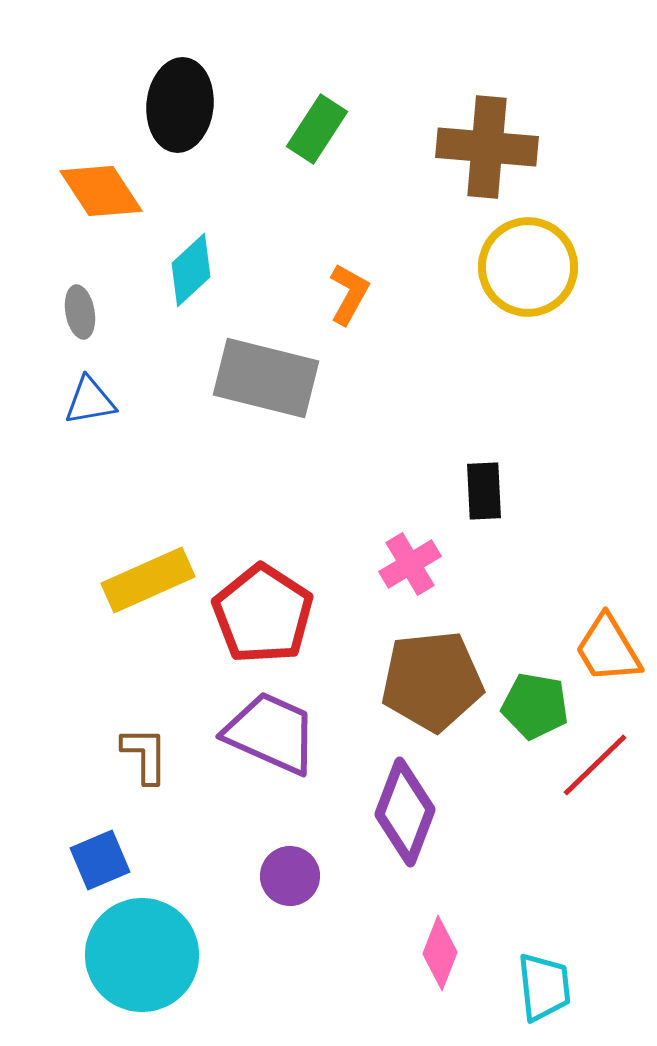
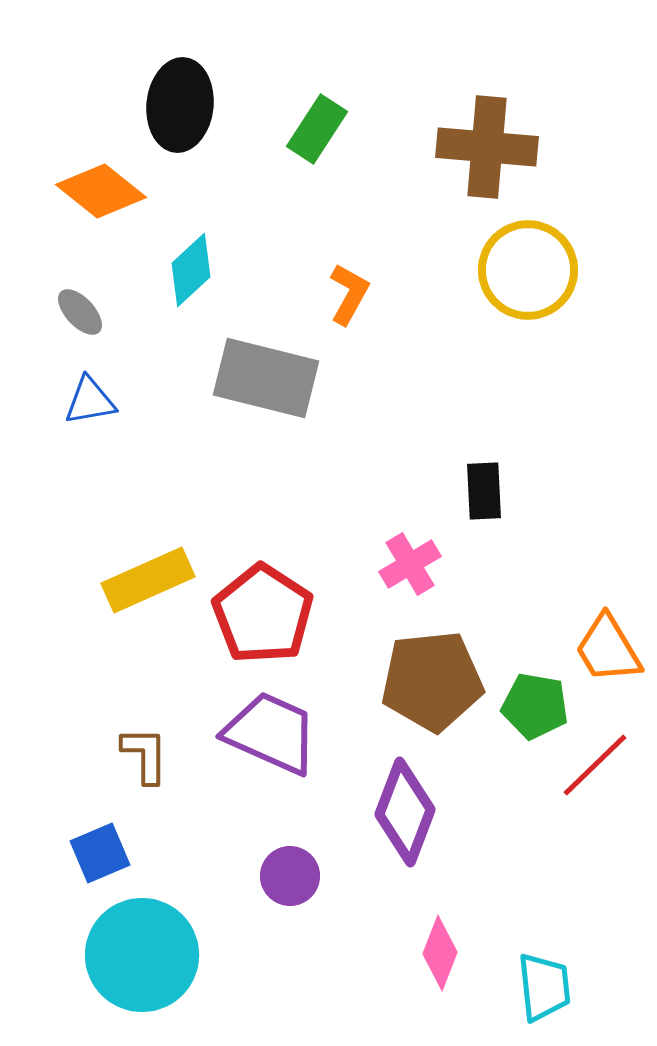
orange diamond: rotated 18 degrees counterclockwise
yellow circle: moved 3 px down
gray ellipse: rotated 33 degrees counterclockwise
blue square: moved 7 px up
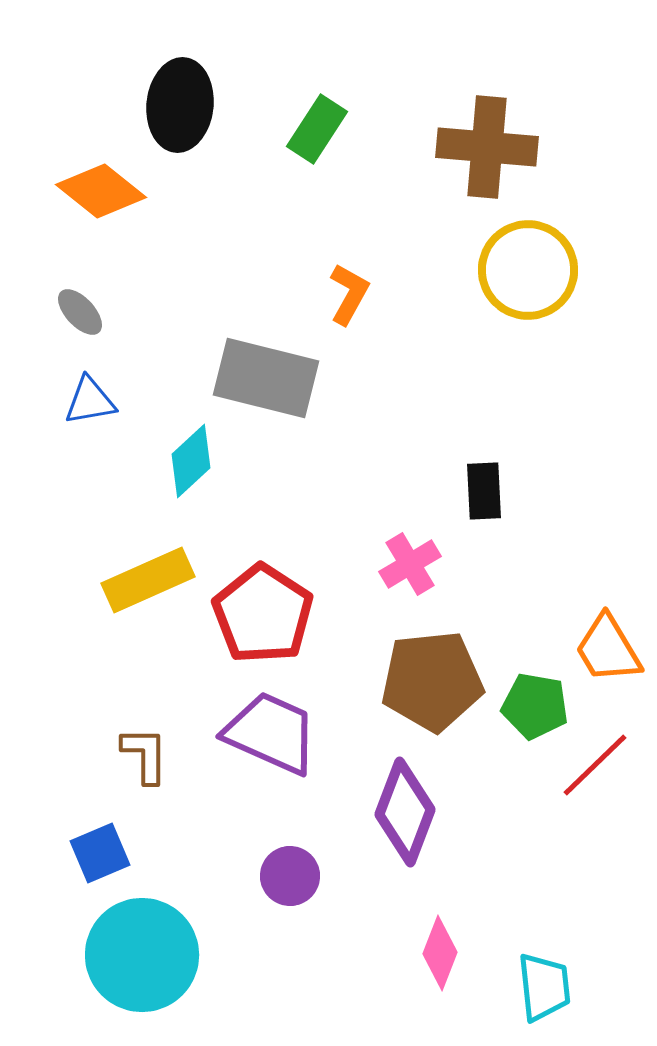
cyan diamond: moved 191 px down
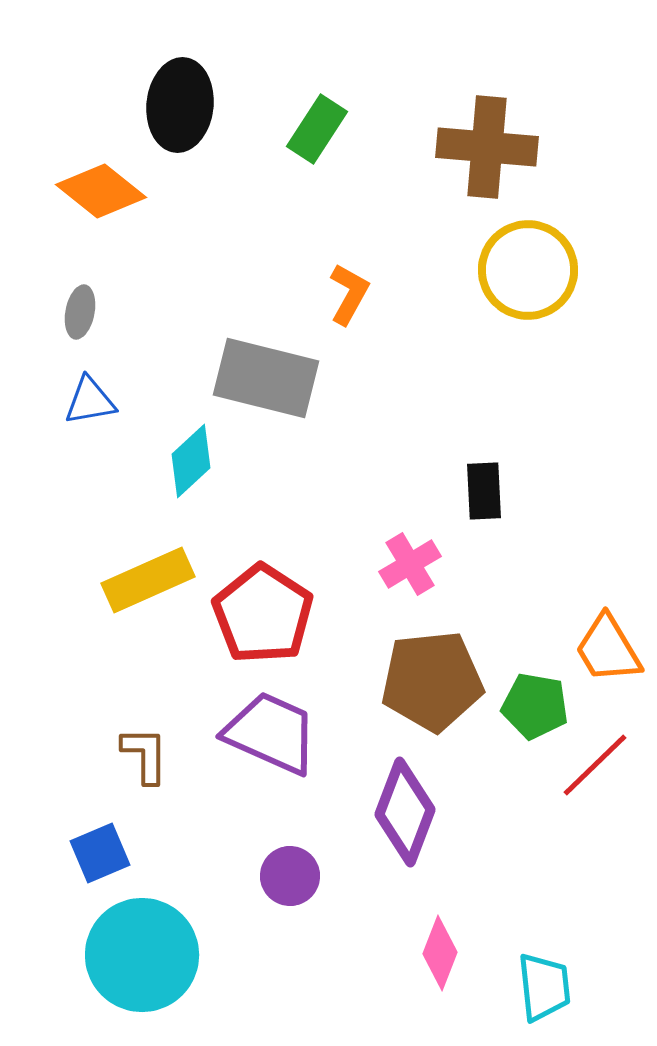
gray ellipse: rotated 54 degrees clockwise
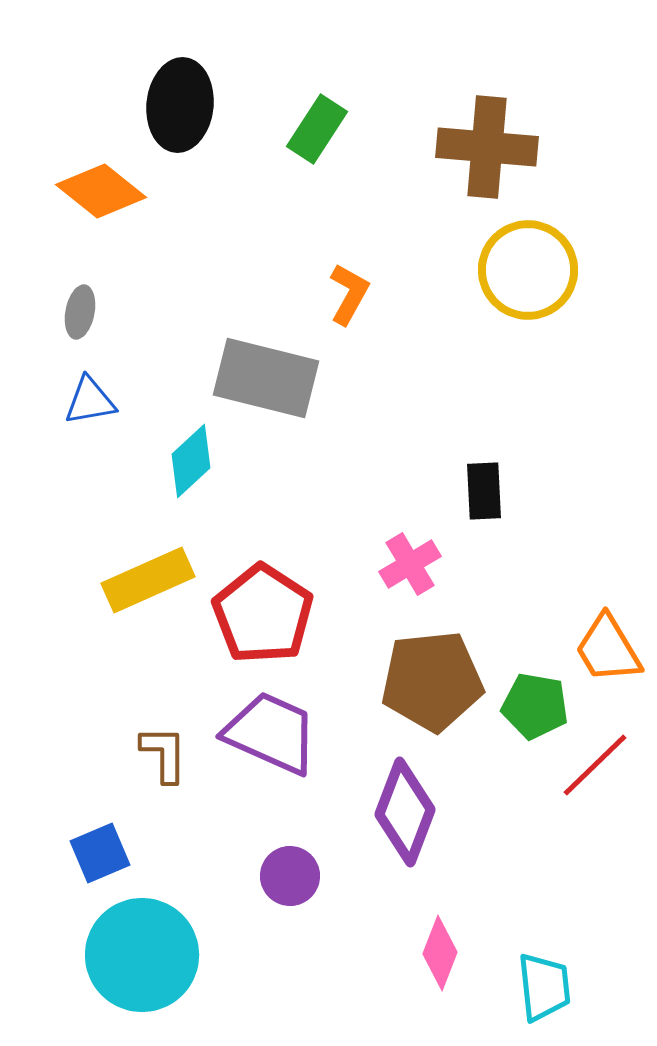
brown L-shape: moved 19 px right, 1 px up
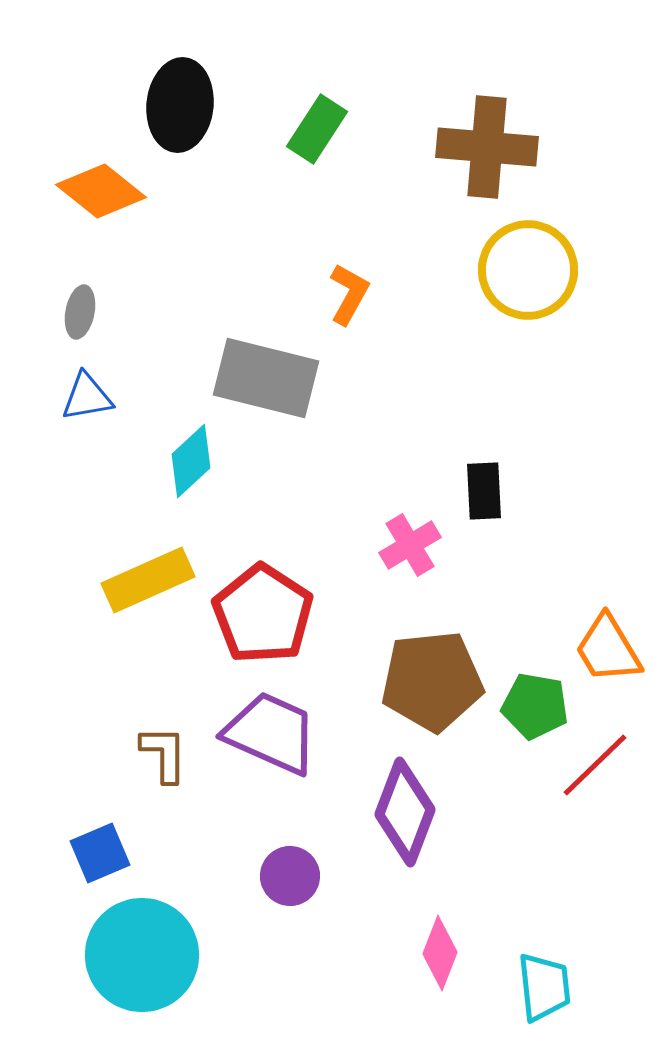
blue triangle: moved 3 px left, 4 px up
pink cross: moved 19 px up
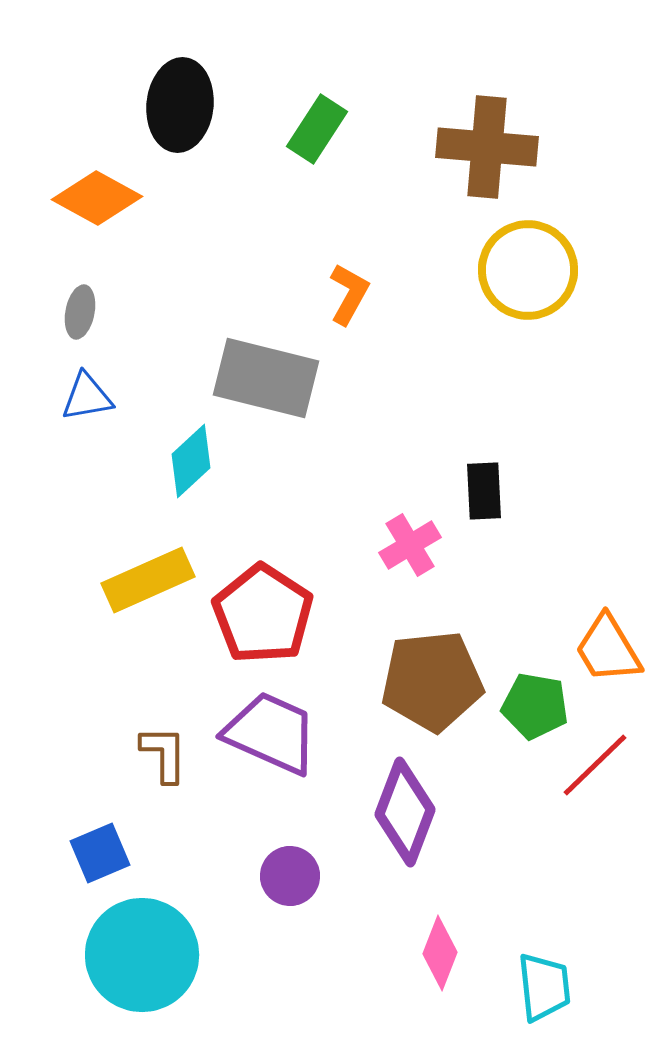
orange diamond: moved 4 px left, 7 px down; rotated 10 degrees counterclockwise
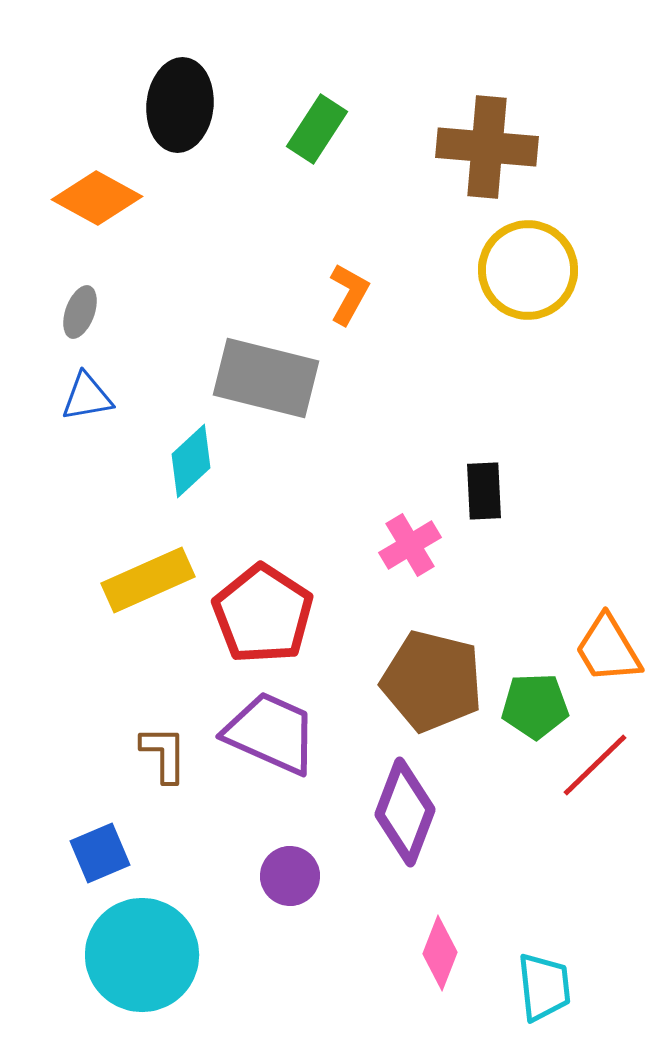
gray ellipse: rotated 9 degrees clockwise
brown pentagon: rotated 20 degrees clockwise
green pentagon: rotated 12 degrees counterclockwise
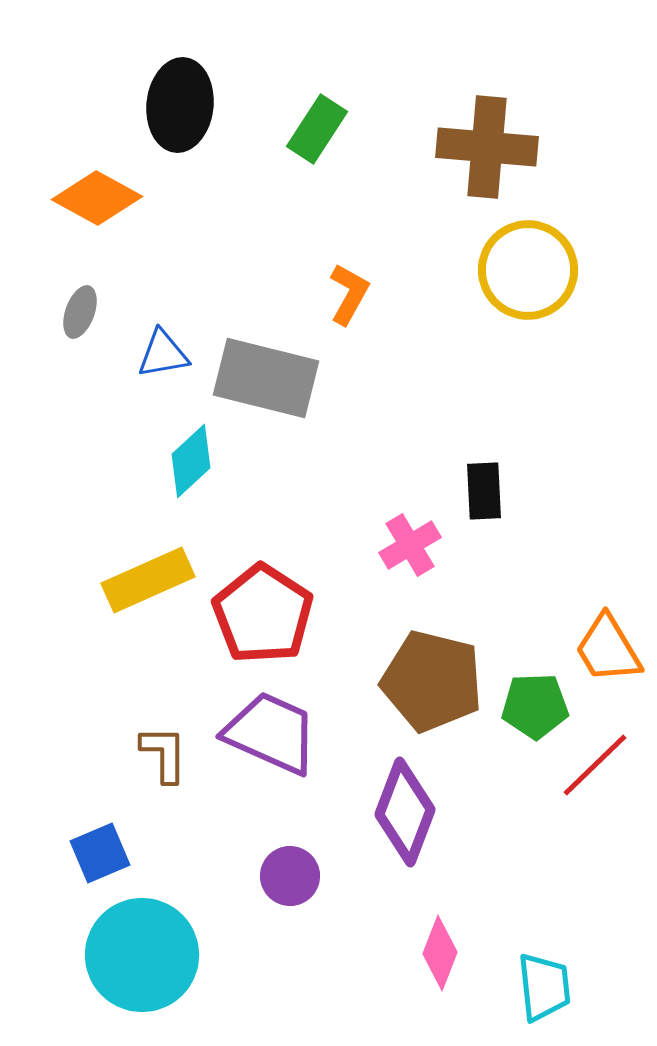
blue triangle: moved 76 px right, 43 px up
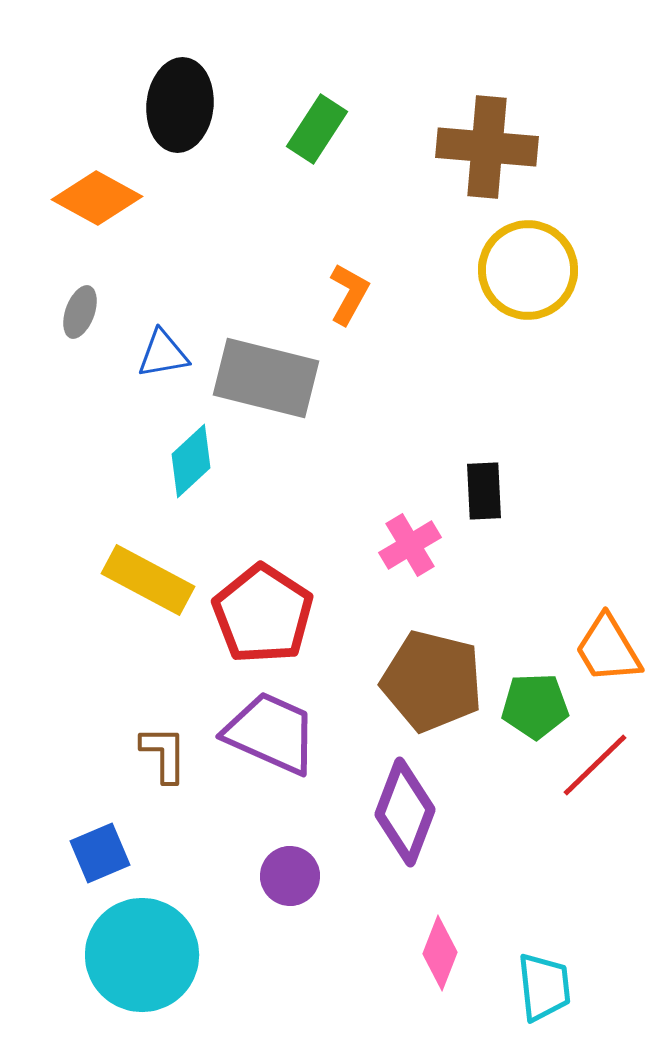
yellow rectangle: rotated 52 degrees clockwise
